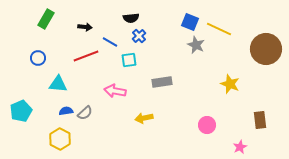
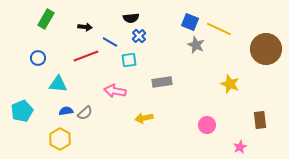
cyan pentagon: moved 1 px right
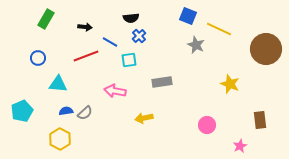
blue square: moved 2 px left, 6 px up
pink star: moved 1 px up
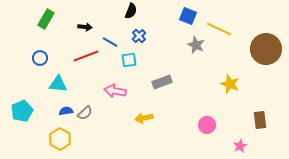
black semicircle: moved 7 px up; rotated 63 degrees counterclockwise
blue circle: moved 2 px right
gray rectangle: rotated 12 degrees counterclockwise
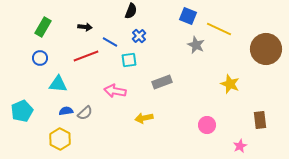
green rectangle: moved 3 px left, 8 px down
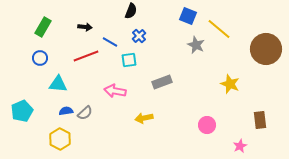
yellow line: rotated 15 degrees clockwise
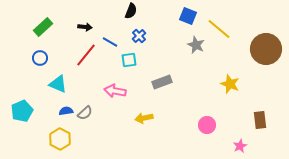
green rectangle: rotated 18 degrees clockwise
red line: moved 1 px up; rotated 30 degrees counterclockwise
cyan triangle: rotated 18 degrees clockwise
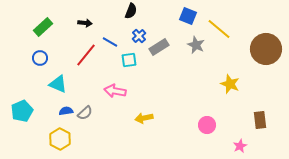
black arrow: moved 4 px up
gray rectangle: moved 3 px left, 35 px up; rotated 12 degrees counterclockwise
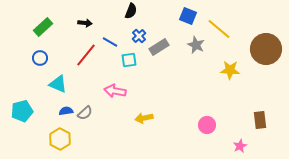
yellow star: moved 14 px up; rotated 18 degrees counterclockwise
cyan pentagon: rotated 10 degrees clockwise
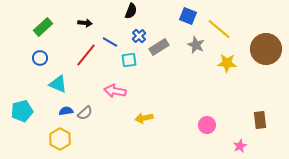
yellow star: moved 3 px left, 7 px up
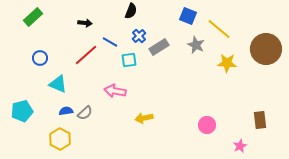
green rectangle: moved 10 px left, 10 px up
red line: rotated 10 degrees clockwise
